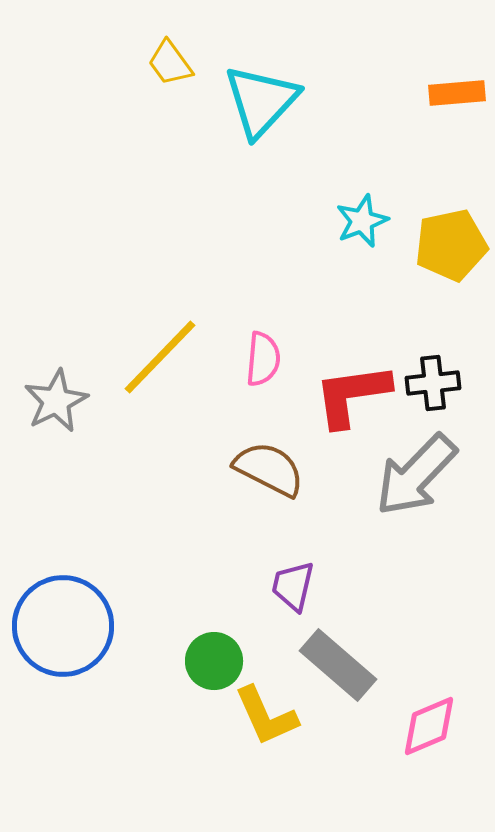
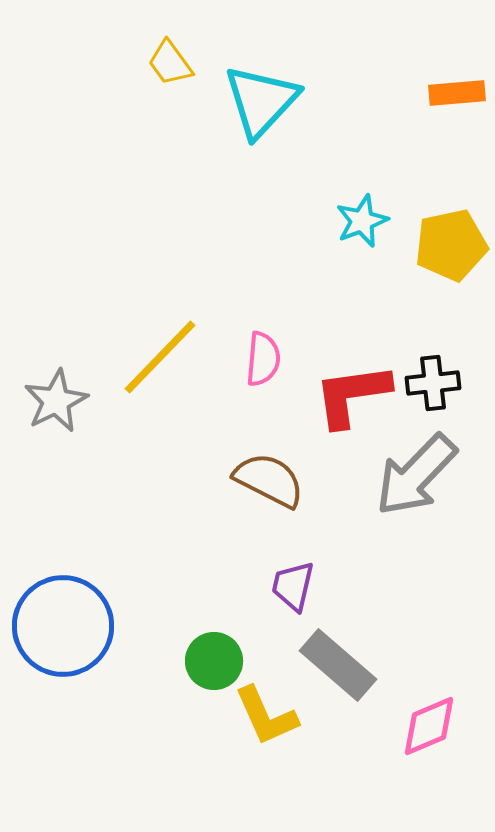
brown semicircle: moved 11 px down
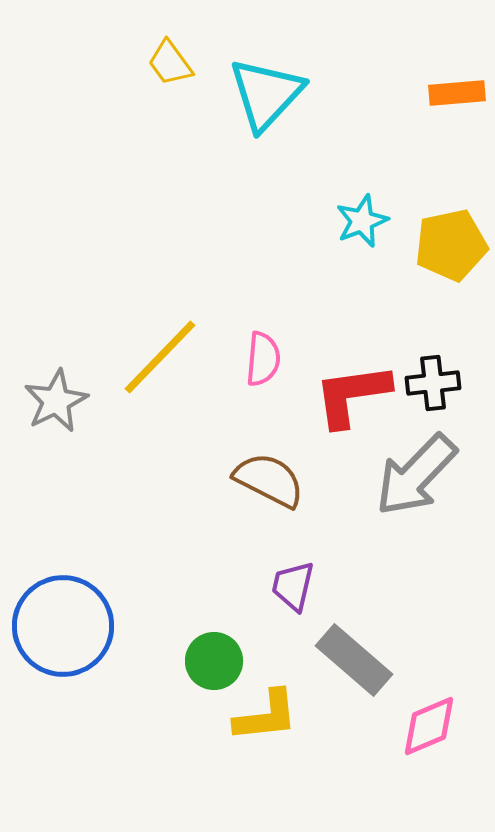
cyan triangle: moved 5 px right, 7 px up
gray rectangle: moved 16 px right, 5 px up
yellow L-shape: rotated 72 degrees counterclockwise
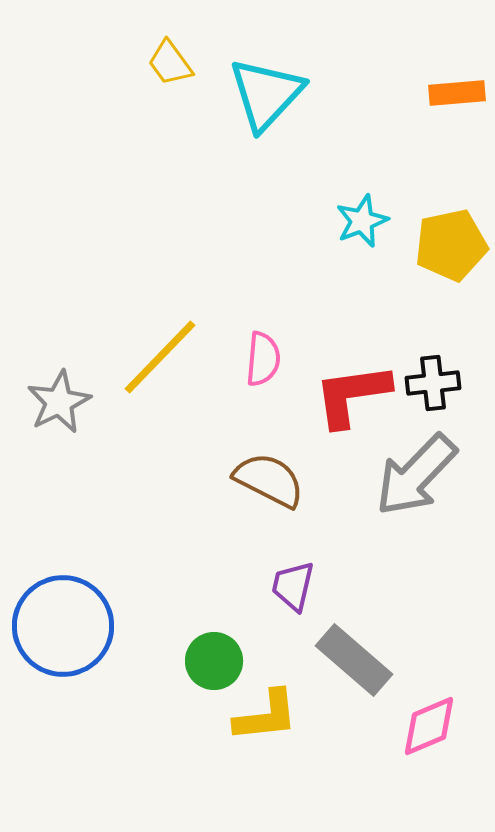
gray star: moved 3 px right, 1 px down
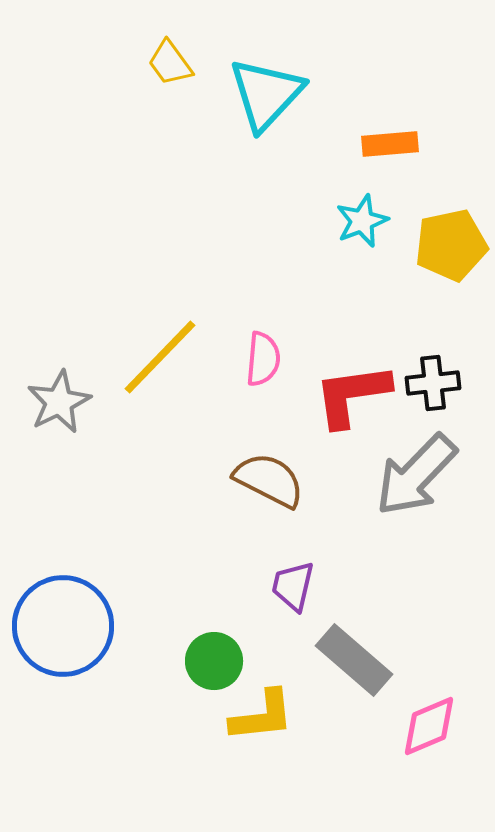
orange rectangle: moved 67 px left, 51 px down
yellow L-shape: moved 4 px left
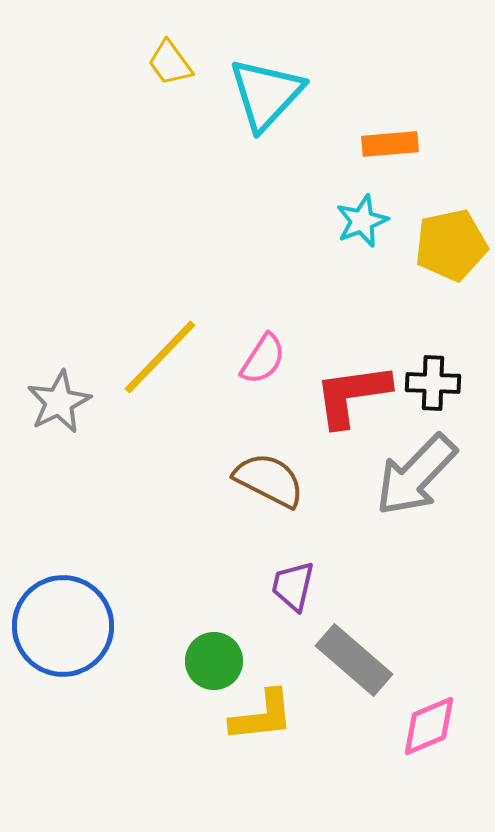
pink semicircle: rotated 28 degrees clockwise
black cross: rotated 8 degrees clockwise
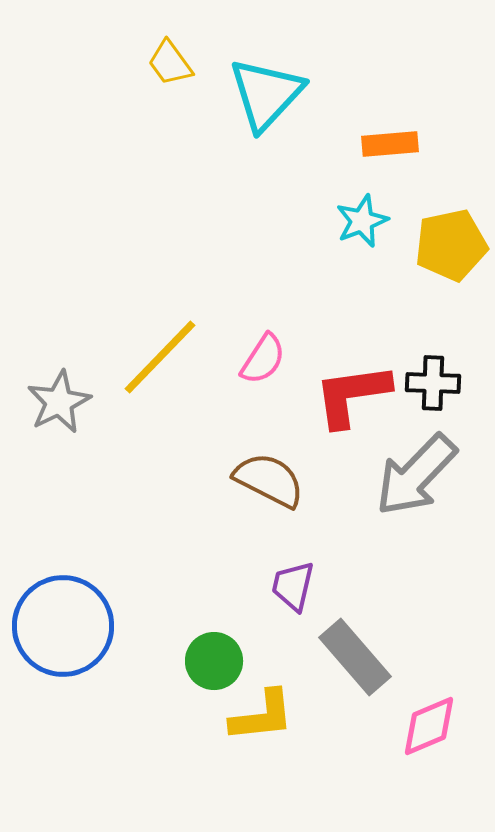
gray rectangle: moved 1 px right, 3 px up; rotated 8 degrees clockwise
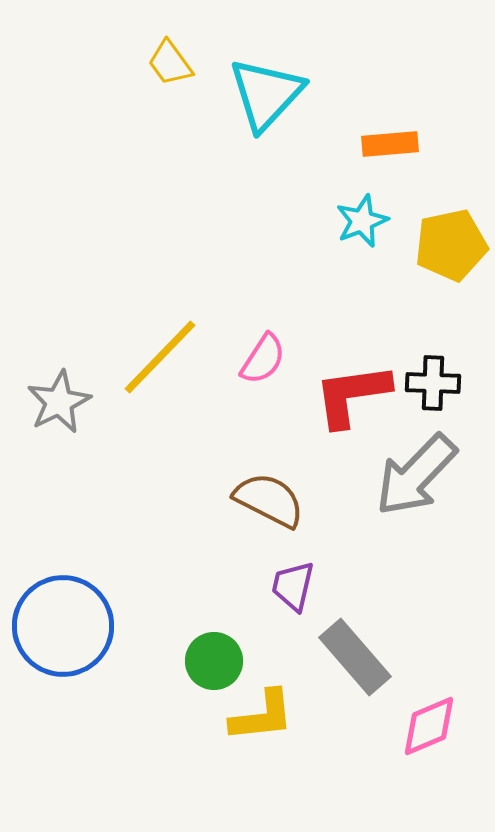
brown semicircle: moved 20 px down
